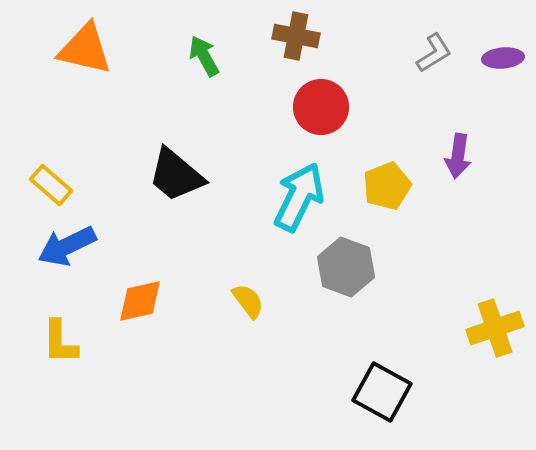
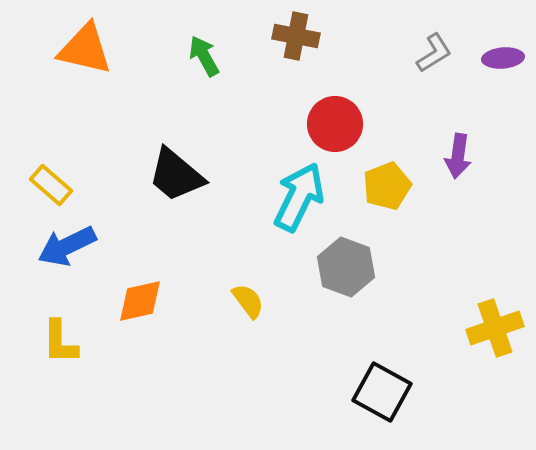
red circle: moved 14 px right, 17 px down
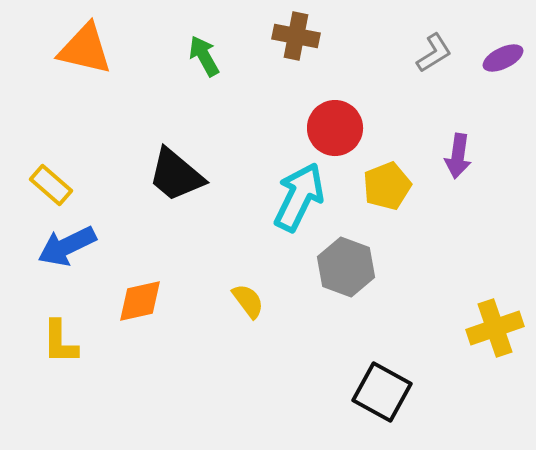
purple ellipse: rotated 21 degrees counterclockwise
red circle: moved 4 px down
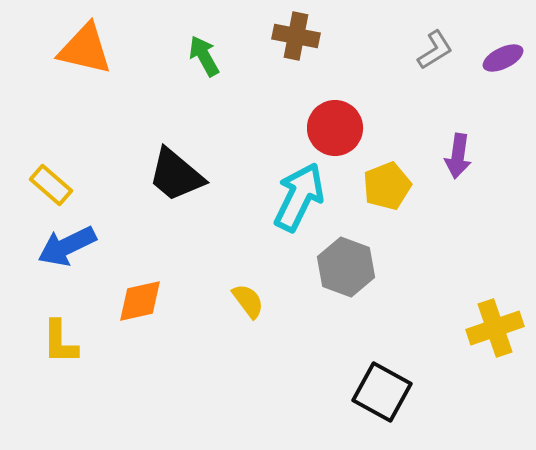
gray L-shape: moved 1 px right, 3 px up
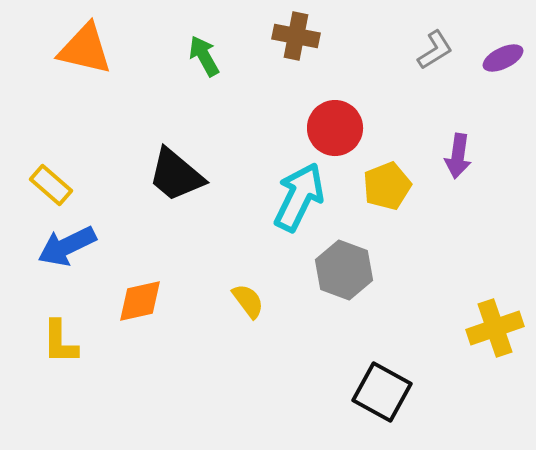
gray hexagon: moved 2 px left, 3 px down
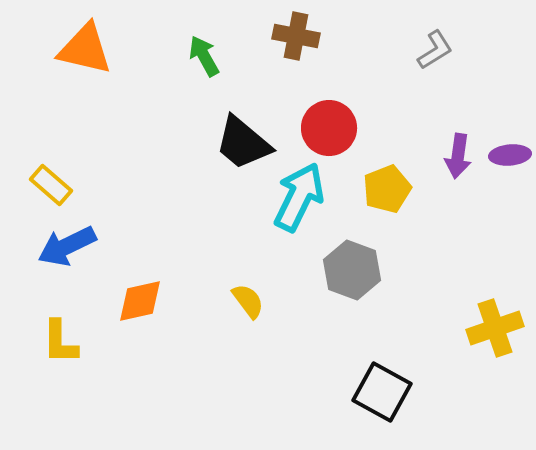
purple ellipse: moved 7 px right, 97 px down; rotated 21 degrees clockwise
red circle: moved 6 px left
black trapezoid: moved 67 px right, 32 px up
yellow pentagon: moved 3 px down
gray hexagon: moved 8 px right
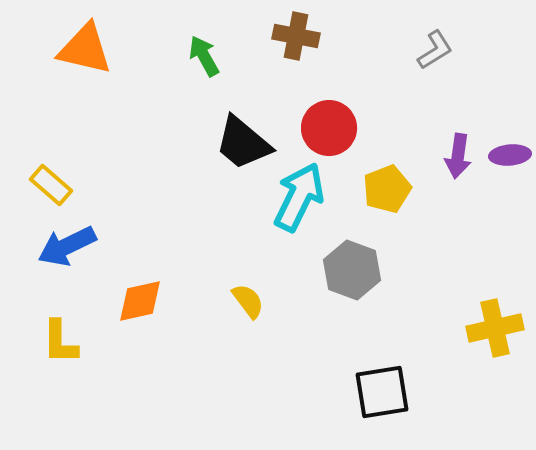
yellow cross: rotated 6 degrees clockwise
black square: rotated 38 degrees counterclockwise
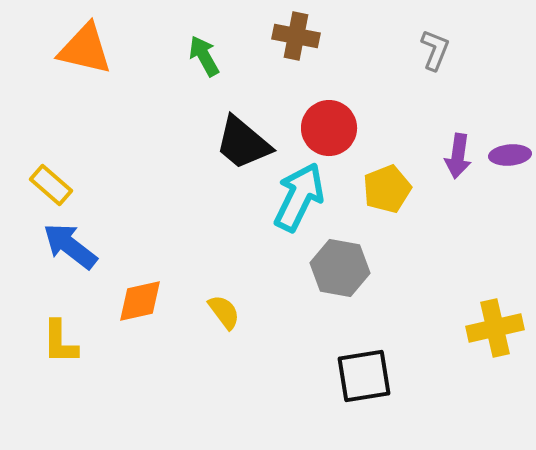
gray L-shape: rotated 36 degrees counterclockwise
blue arrow: moved 3 px right; rotated 64 degrees clockwise
gray hexagon: moved 12 px left, 2 px up; rotated 10 degrees counterclockwise
yellow semicircle: moved 24 px left, 11 px down
black square: moved 18 px left, 16 px up
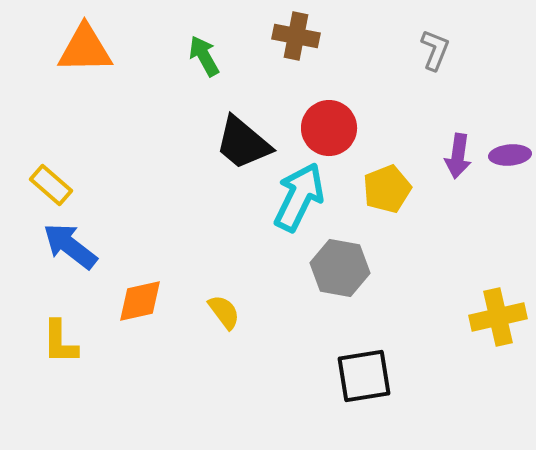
orange triangle: rotated 14 degrees counterclockwise
yellow cross: moved 3 px right, 11 px up
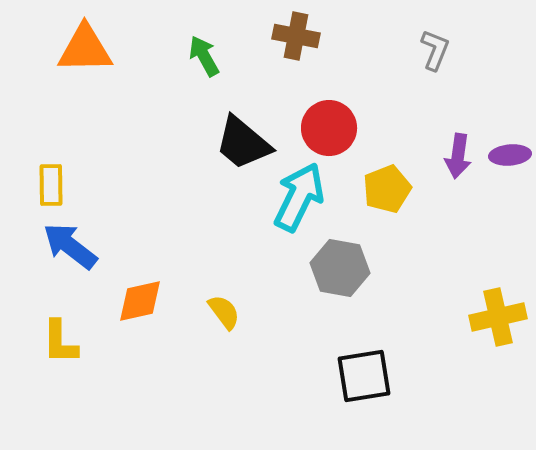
yellow rectangle: rotated 48 degrees clockwise
